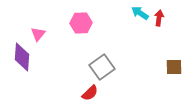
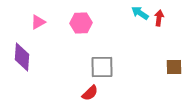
pink triangle: moved 12 px up; rotated 21 degrees clockwise
gray square: rotated 35 degrees clockwise
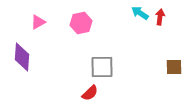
red arrow: moved 1 px right, 1 px up
pink hexagon: rotated 10 degrees counterclockwise
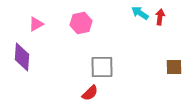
pink triangle: moved 2 px left, 2 px down
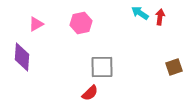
brown square: rotated 18 degrees counterclockwise
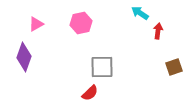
red arrow: moved 2 px left, 14 px down
purple diamond: moved 2 px right; rotated 16 degrees clockwise
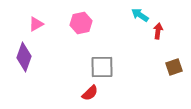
cyan arrow: moved 2 px down
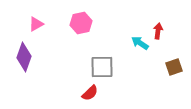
cyan arrow: moved 28 px down
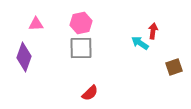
pink triangle: rotated 28 degrees clockwise
red arrow: moved 5 px left
gray square: moved 21 px left, 19 px up
